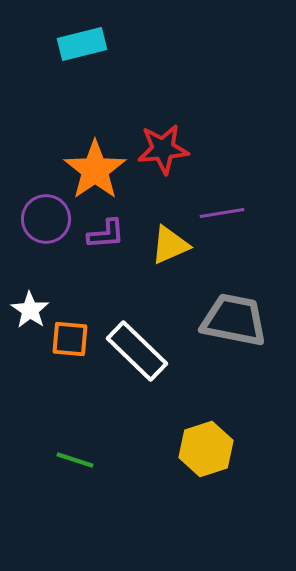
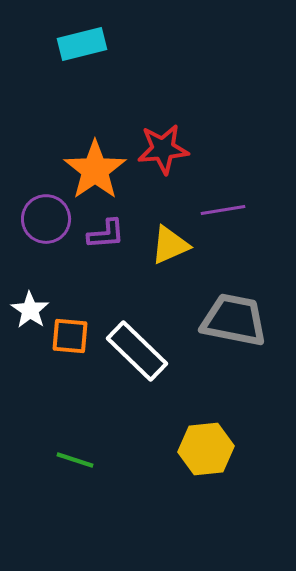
purple line: moved 1 px right, 3 px up
orange square: moved 3 px up
yellow hexagon: rotated 12 degrees clockwise
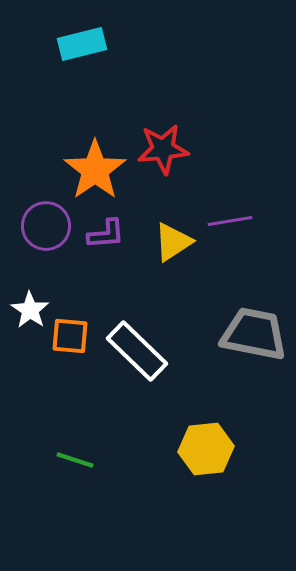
purple line: moved 7 px right, 11 px down
purple circle: moved 7 px down
yellow triangle: moved 3 px right, 3 px up; rotated 9 degrees counterclockwise
gray trapezoid: moved 20 px right, 14 px down
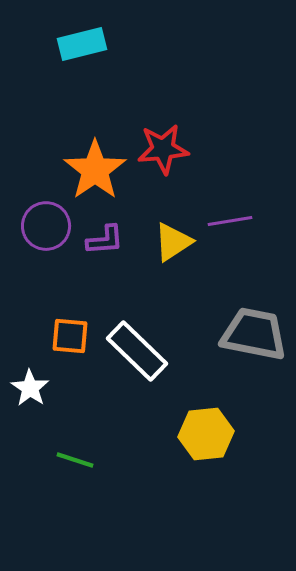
purple L-shape: moved 1 px left, 6 px down
white star: moved 78 px down
yellow hexagon: moved 15 px up
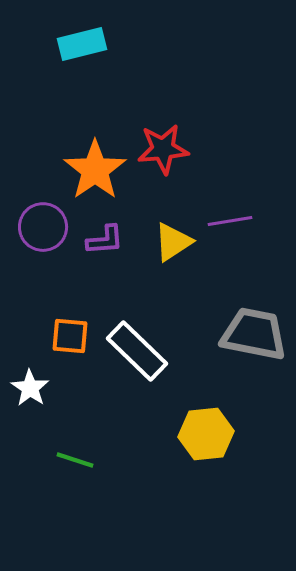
purple circle: moved 3 px left, 1 px down
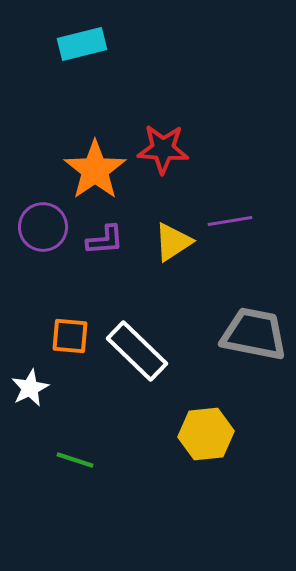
red star: rotated 9 degrees clockwise
white star: rotated 12 degrees clockwise
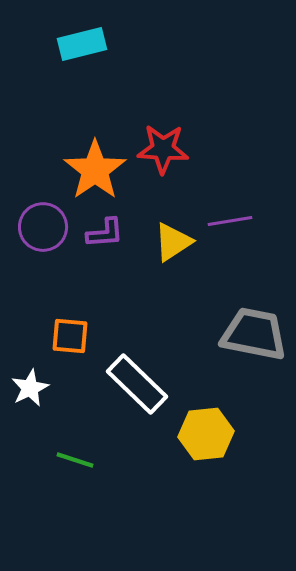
purple L-shape: moved 7 px up
white rectangle: moved 33 px down
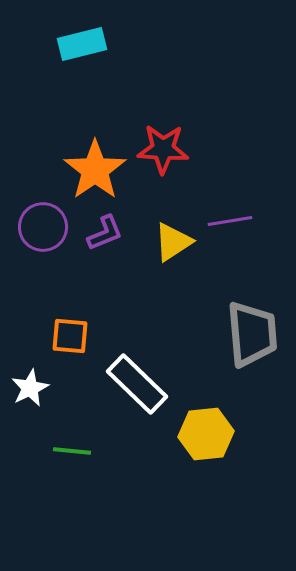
purple L-shape: rotated 18 degrees counterclockwise
gray trapezoid: moved 2 px left; rotated 74 degrees clockwise
green line: moved 3 px left, 9 px up; rotated 12 degrees counterclockwise
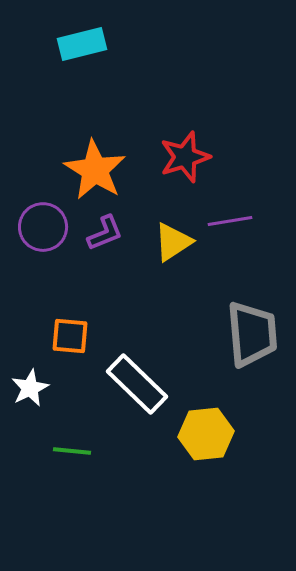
red star: moved 22 px right, 8 px down; rotated 21 degrees counterclockwise
orange star: rotated 6 degrees counterclockwise
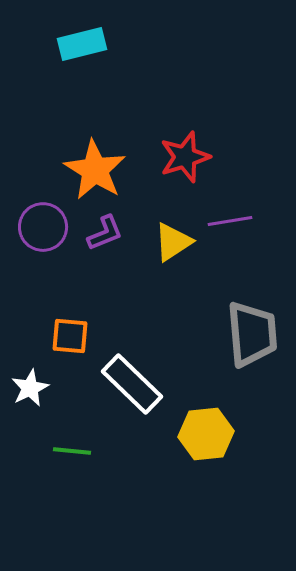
white rectangle: moved 5 px left
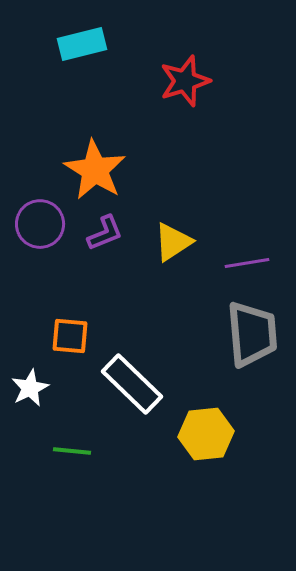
red star: moved 76 px up
purple line: moved 17 px right, 42 px down
purple circle: moved 3 px left, 3 px up
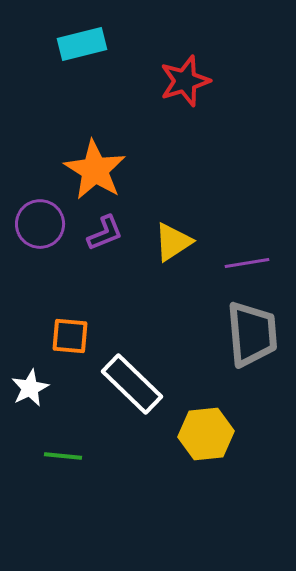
green line: moved 9 px left, 5 px down
